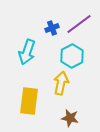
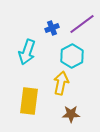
purple line: moved 3 px right
brown star: moved 1 px right, 4 px up; rotated 12 degrees counterclockwise
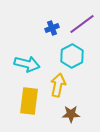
cyan arrow: moved 12 px down; rotated 95 degrees counterclockwise
yellow arrow: moved 3 px left, 2 px down
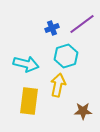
cyan hexagon: moved 6 px left; rotated 10 degrees clockwise
cyan arrow: moved 1 px left
brown star: moved 12 px right, 3 px up
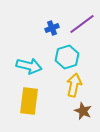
cyan hexagon: moved 1 px right, 1 px down
cyan arrow: moved 3 px right, 2 px down
yellow arrow: moved 16 px right
brown star: rotated 24 degrees clockwise
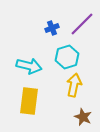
purple line: rotated 8 degrees counterclockwise
brown star: moved 6 px down
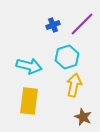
blue cross: moved 1 px right, 3 px up
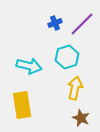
blue cross: moved 2 px right, 2 px up
yellow arrow: moved 1 px right, 3 px down
yellow rectangle: moved 7 px left, 4 px down; rotated 16 degrees counterclockwise
brown star: moved 2 px left, 1 px down
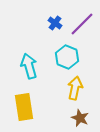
blue cross: rotated 32 degrees counterclockwise
cyan hexagon: rotated 20 degrees counterclockwise
cyan arrow: rotated 120 degrees counterclockwise
yellow rectangle: moved 2 px right, 2 px down
brown star: moved 1 px left
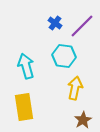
purple line: moved 2 px down
cyan hexagon: moved 3 px left, 1 px up; rotated 15 degrees counterclockwise
cyan arrow: moved 3 px left
brown star: moved 3 px right, 2 px down; rotated 18 degrees clockwise
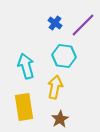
purple line: moved 1 px right, 1 px up
yellow arrow: moved 20 px left, 1 px up
brown star: moved 23 px left, 1 px up
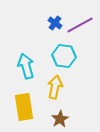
purple line: moved 3 px left; rotated 16 degrees clockwise
